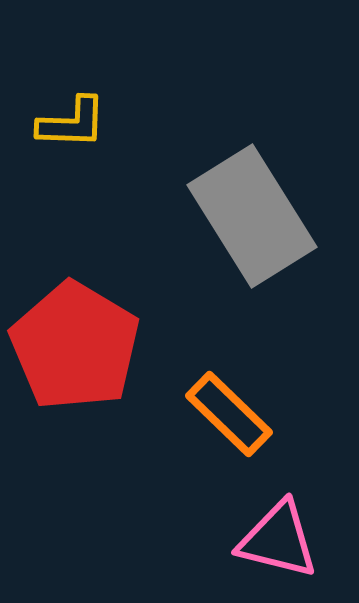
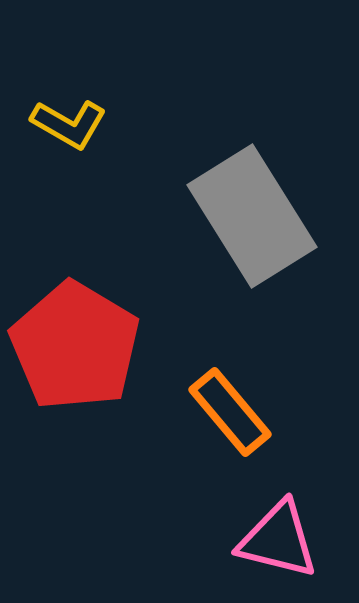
yellow L-shape: moved 3 px left, 1 px down; rotated 28 degrees clockwise
orange rectangle: moved 1 px right, 2 px up; rotated 6 degrees clockwise
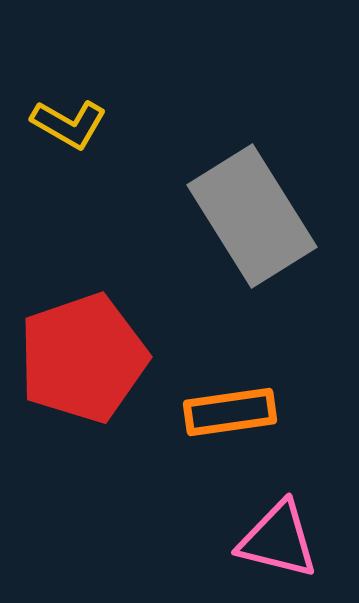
red pentagon: moved 8 px right, 12 px down; rotated 22 degrees clockwise
orange rectangle: rotated 58 degrees counterclockwise
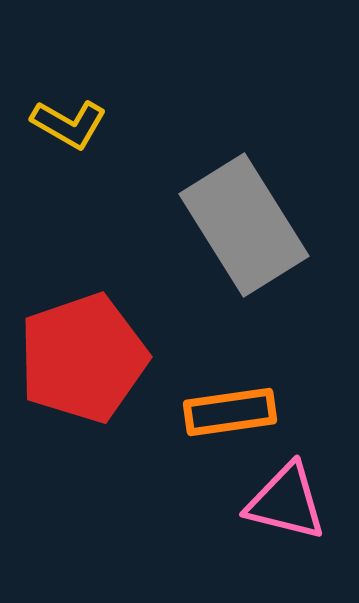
gray rectangle: moved 8 px left, 9 px down
pink triangle: moved 8 px right, 38 px up
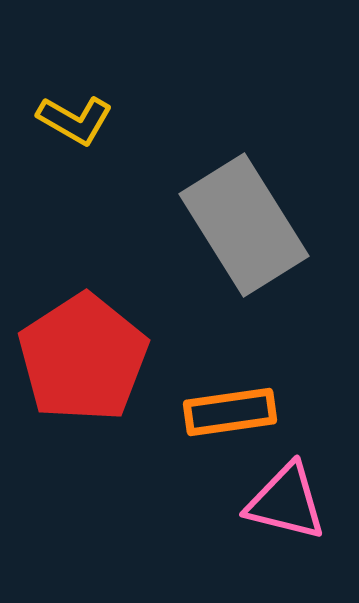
yellow L-shape: moved 6 px right, 4 px up
red pentagon: rotated 14 degrees counterclockwise
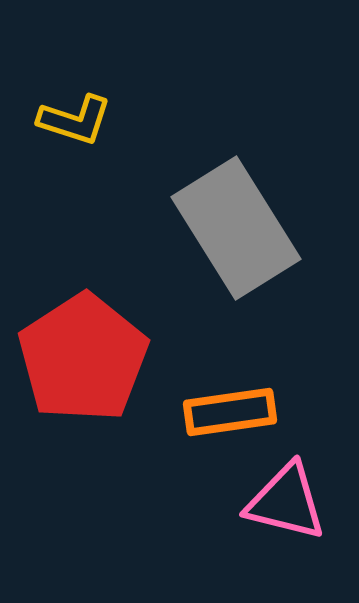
yellow L-shape: rotated 12 degrees counterclockwise
gray rectangle: moved 8 px left, 3 px down
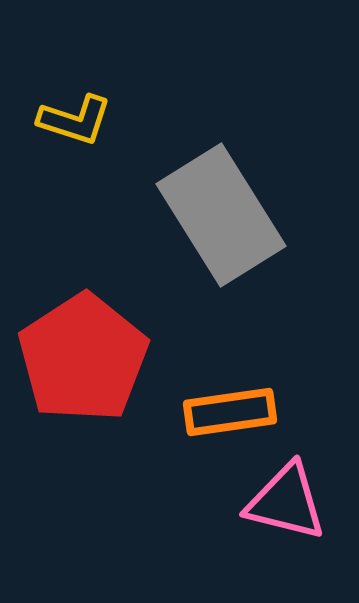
gray rectangle: moved 15 px left, 13 px up
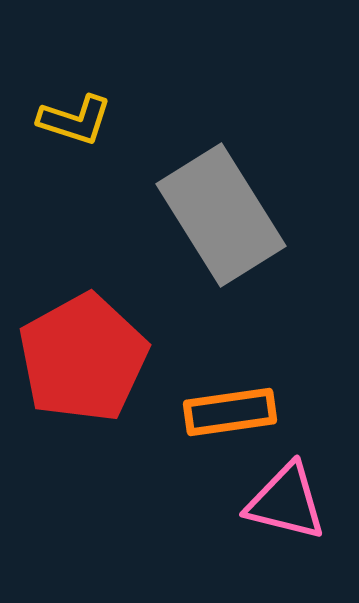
red pentagon: rotated 4 degrees clockwise
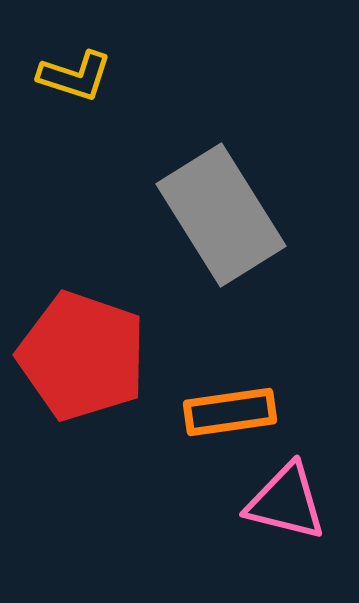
yellow L-shape: moved 44 px up
red pentagon: moved 1 px left, 2 px up; rotated 24 degrees counterclockwise
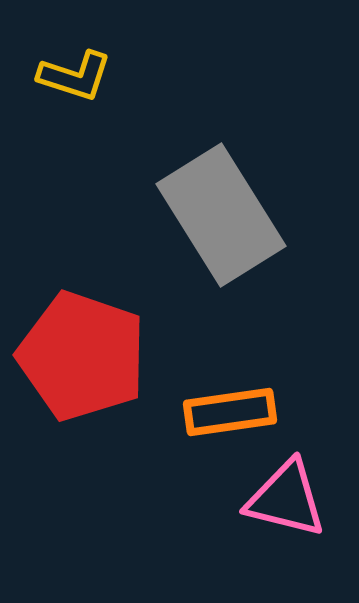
pink triangle: moved 3 px up
